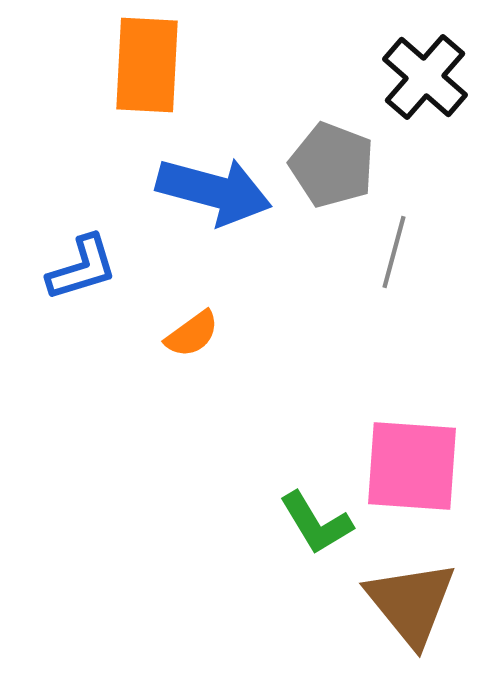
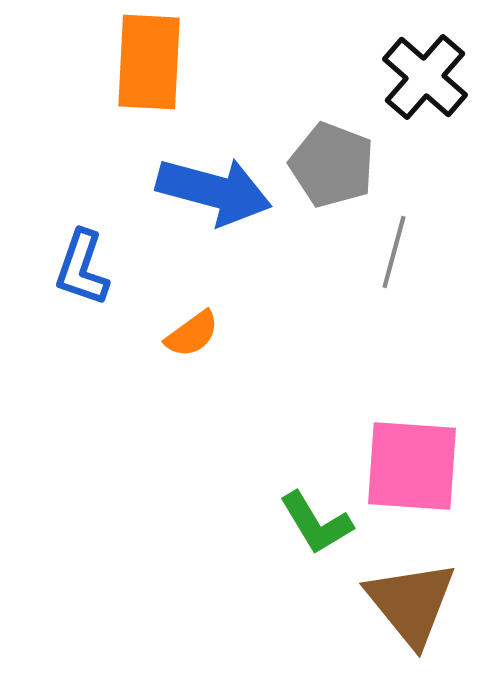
orange rectangle: moved 2 px right, 3 px up
blue L-shape: rotated 126 degrees clockwise
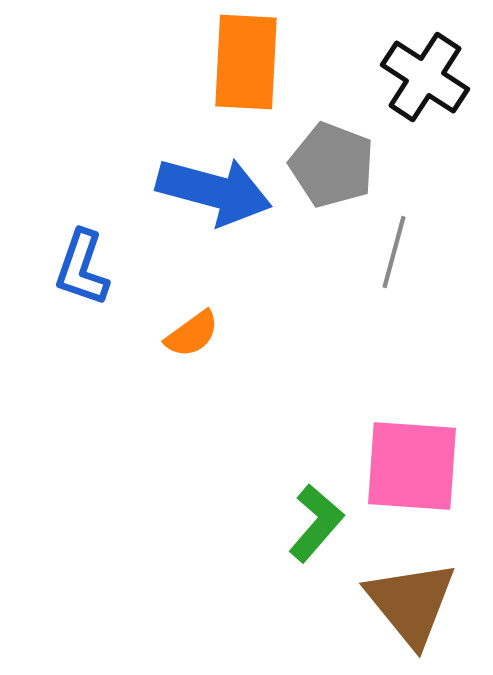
orange rectangle: moved 97 px right
black cross: rotated 8 degrees counterclockwise
green L-shape: rotated 108 degrees counterclockwise
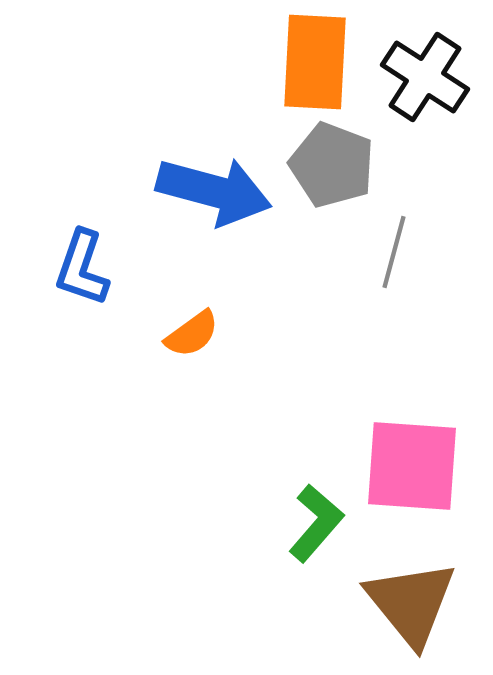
orange rectangle: moved 69 px right
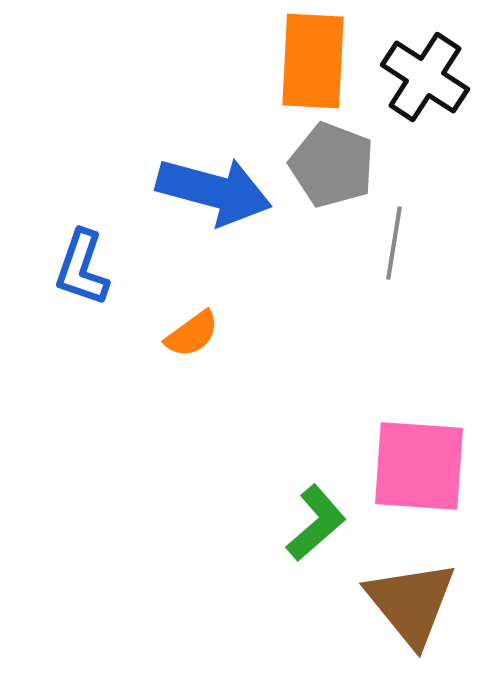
orange rectangle: moved 2 px left, 1 px up
gray line: moved 9 px up; rotated 6 degrees counterclockwise
pink square: moved 7 px right
green L-shape: rotated 8 degrees clockwise
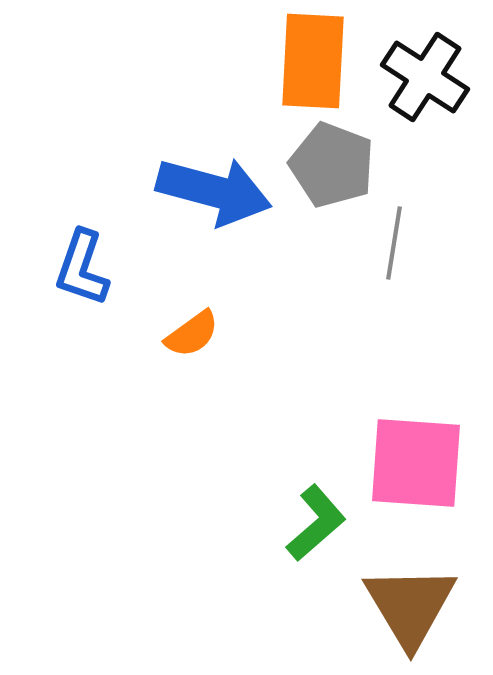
pink square: moved 3 px left, 3 px up
brown triangle: moved 1 px left, 3 px down; rotated 8 degrees clockwise
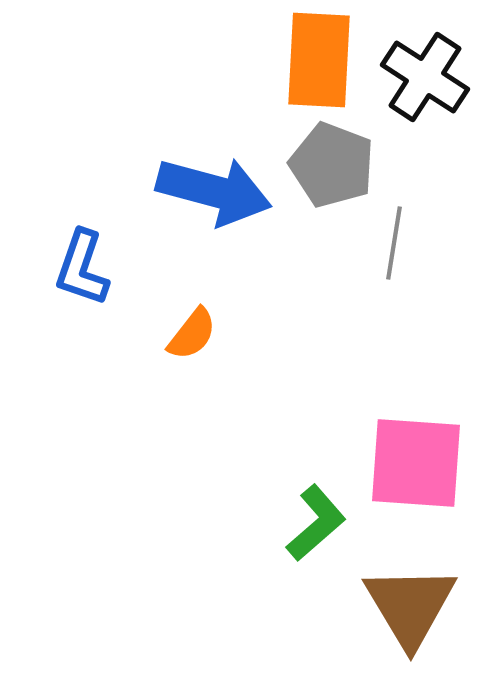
orange rectangle: moved 6 px right, 1 px up
orange semicircle: rotated 16 degrees counterclockwise
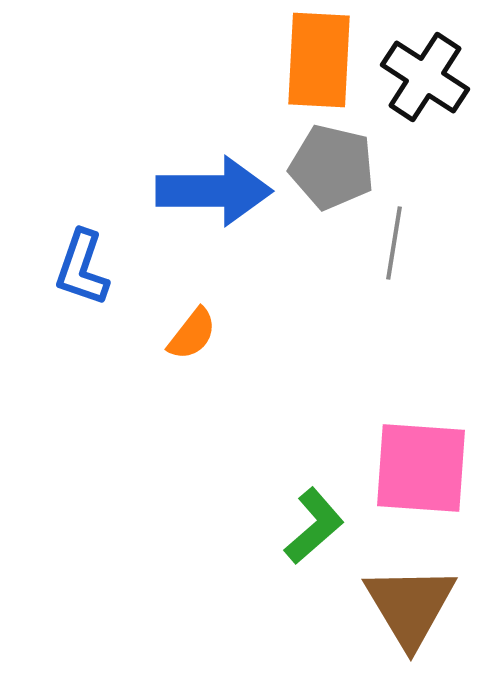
gray pentagon: moved 2 px down; rotated 8 degrees counterclockwise
blue arrow: rotated 15 degrees counterclockwise
pink square: moved 5 px right, 5 px down
green L-shape: moved 2 px left, 3 px down
